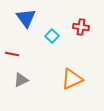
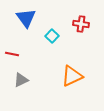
red cross: moved 3 px up
orange triangle: moved 3 px up
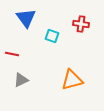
cyan square: rotated 24 degrees counterclockwise
orange triangle: moved 4 px down; rotated 10 degrees clockwise
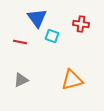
blue triangle: moved 11 px right
red line: moved 8 px right, 12 px up
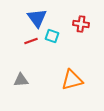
red line: moved 11 px right, 1 px up; rotated 32 degrees counterclockwise
gray triangle: rotated 21 degrees clockwise
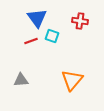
red cross: moved 1 px left, 3 px up
orange triangle: rotated 35 degrees counterclockwise
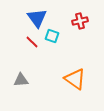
red cross: rotated 21 degrees counterclockwise
red line: moved 1 px right, 1 px down; rotated 64 degrees clockwise
orange triangle: moved 3 px right, 1 px up; rotated 35 degrees counterclockwise
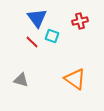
gray triangle: rotated 21 degrees clockwise
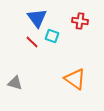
red cross: rotated 21 degrees clockwise
gray triangle: moved 6 px left, 3 px down
